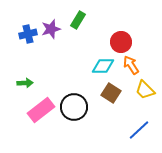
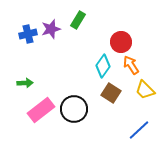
cyan diamond: rotated 55 degrees counterclockwise
black circle: moved 2 px down
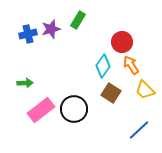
red circle: moved 1 px right
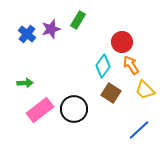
blue cross: moved 1 px left; rotated 36 degrees counterclockwise
pink rectangle: moved 1 px left
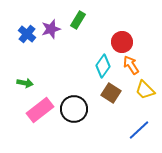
green arrow: rotated 14 degrees clockwise
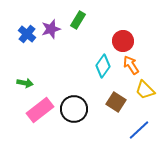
red circle: moved 1 px right, 1 px up
brown square: moved 5 px right, 9 px down
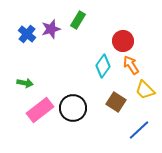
black circle: moved 1 px left, 1 px up
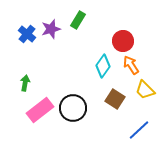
green arrow: rotated 91 degrees counterclockwise
brown square: moved 1 px left, 3 px up
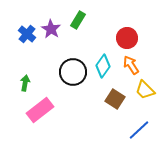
purple star: rotated 24 degrees counterclockwise
red circle: moved 4 px right, 3 px up
black circle: moved 36 px up
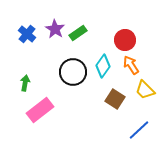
green rectangle: moved 13 px down; rotated 24 degrees clockwise
purple star: moved 4 px right
red circle: moved 2 px left, 2 px down
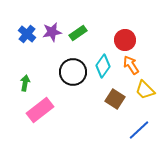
purple star: moved 3 px left, 3 px down; rotated 30 degrees clockwise
